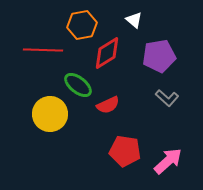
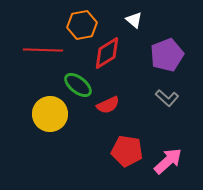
purple pentagon: moved 8 px right, 1 px up; rotated 12 degrees counterclockwise
red pentagon: moved 2 px right
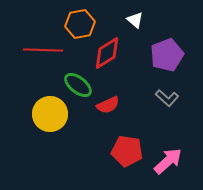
white triangle: moved 1 px right
orange hexagon: moved 2 px left, 1 px up
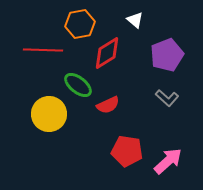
yellow circle: moved 1 px left
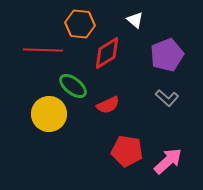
orange hexagon: rotated 16 degrees clockwise
green ellipse: moved 5 px left, 1 px down
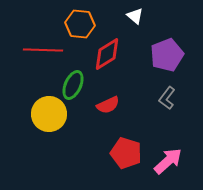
white triangle: moved 4 px up
red diamond: moved 1 px down
green ellipse: moved 1 px up; rotated 76 degrees clockwise
gray L-shape: rotated 85 degrees clockwise
red pentagon: moved 1 px left, 2 px down; rotated 8 degrees clockwise
